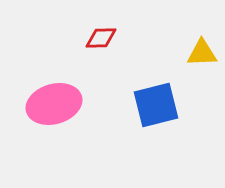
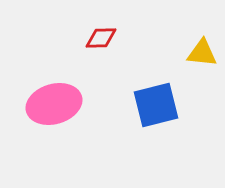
yellow triangle: rotated 8 degrees clockwise
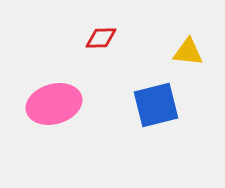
yellow triangle: moved 14 px left, 1 px up
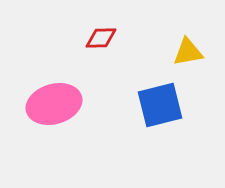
yellow triangle: rotated 16 degrees counterclockwise
blue square: moved 4 px right
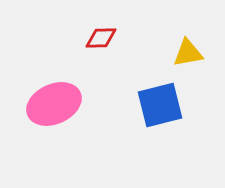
yellow triangle: moved 1 px down
pink ellipse: rotated 8 degrees counterclockwise
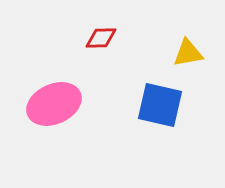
blue square: rotated 27 degrees clockwise
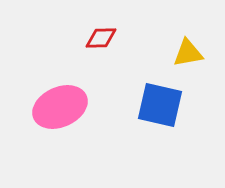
pink ellipse: moved 6 px right, 3 px down
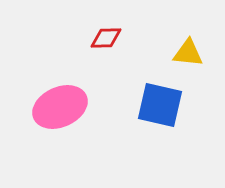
red diamond: moved 5 px right
yellow triangle: rotated 16 degrees clockwise
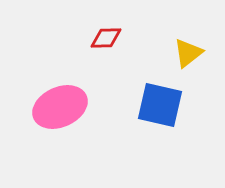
yellow triangle: rotated 44 degrees counterclockwise
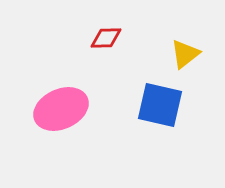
yellow triangle: moved 3 px left, 1 px down
pink ellipse: moved 1 px right, 2 px down
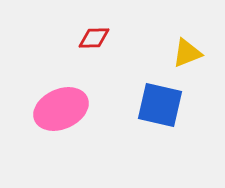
red diamond: moved 12 px left
yellow triangle: moved 2 px right, 1 px up; rotated 16 degrees clockwise
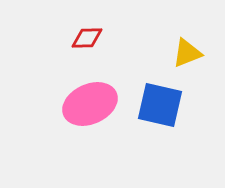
red diamond: moved 7 px left
pink ellipse: moved 29 px right, 5 px up
